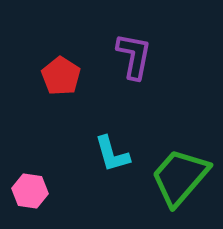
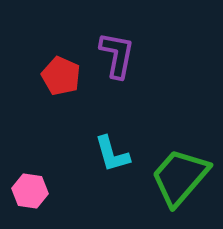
purple L-shape: moved 17 px left, 1 px up
red pentagon: rotated 9 degrees counterclockwise
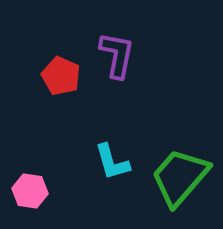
cyan L-shape: moved 8 px down
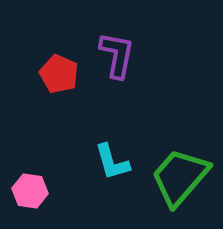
red pentagon: moved 2 px left, 2 px up
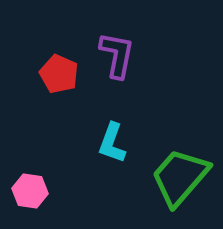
cyan L-shape: moved 19 px up; rotated 36 degrees clockwise
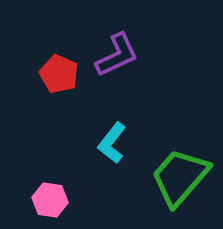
purple L-shape: rotated 54 degrees clockwise
cyan L-shape: rotated 18 degrees clockwise
pink hexagon: moved 20 px right, 9 px down
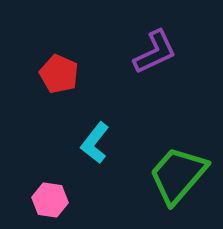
purple L-shape: moved 38 px right, 3 px up
cyan L-shape: moved 17 px left
green trapezoid: moved 2 px left, 2 px up
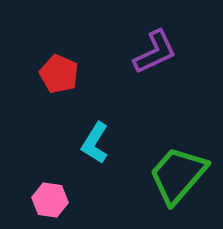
cyan L-shape: rotated 6 degrees counterclockwise
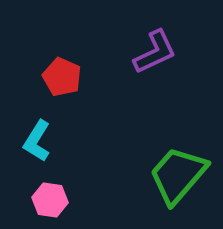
red pentagon: moved 3 px right, 3 px down
cyan L-shape: moved 58 px left, 2 px up
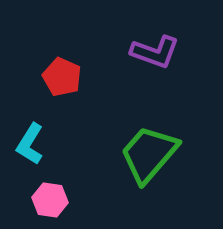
purple L-shape: rotated 45 degrees clockwise
cyan L-shape: moved 7 px left, 3 px down
green trapezoid: moved 29 px left, 21 px up
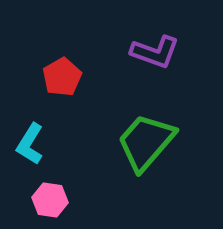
red pentagon: rotated 18 degrees clockwise
green trapezoid: moved 3 px left, 12 px up
